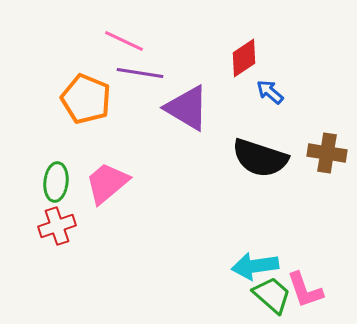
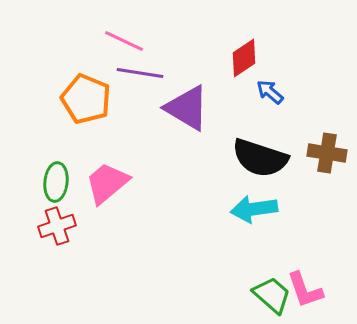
cyan arrow: moved 1 px left, 57 px up
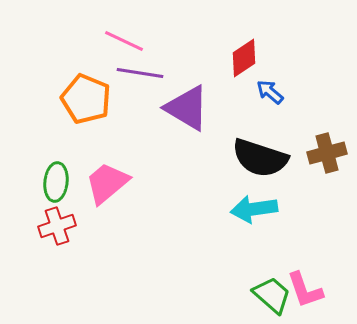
brown cross: rotated 24 degrees counterclockwise
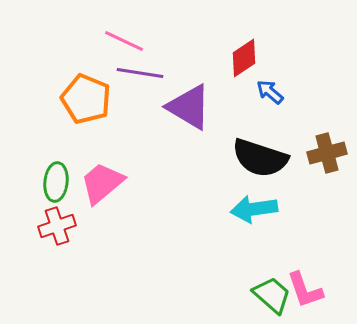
purple triangle: moved 2 px right, 1 px up
pink trapezoid: moved 5 px left
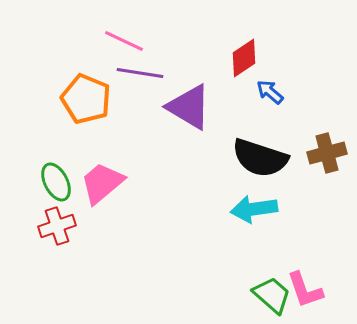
green ellipse: rotated 33 degrees counterclockwise
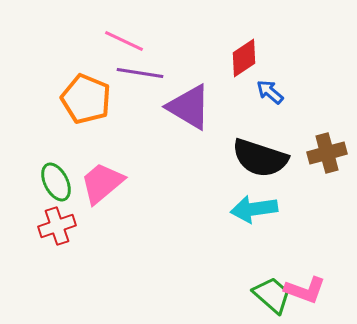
pink L-shape: rotated 51 degrees counterclockwise
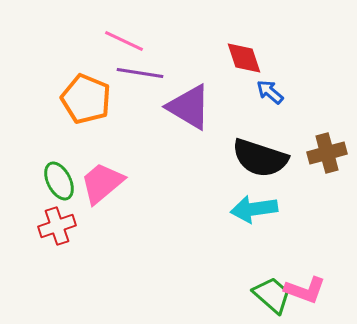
red diamond: rotated 75 degrees counterclockwise
green ellipse: moved 3 px right, 1 px up
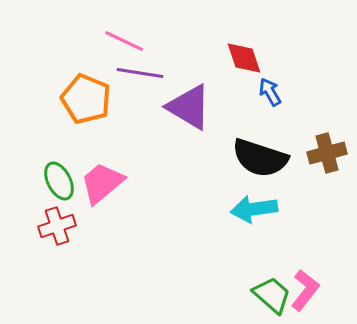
blue arrow: rotated 20 degrees clockwise
pink L-shape: rotated 72 degrees counterclockwise
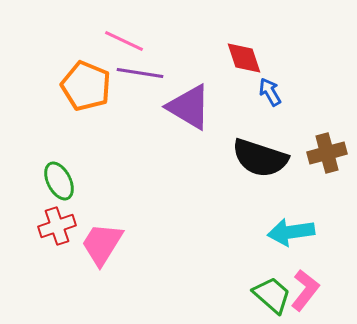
orange pentagon: moved 13 px up
pink trapezoid: moved 61 px down; rotated 18 degrees counterclockwise
cyan arrow: moved 37 px right, 23 px down
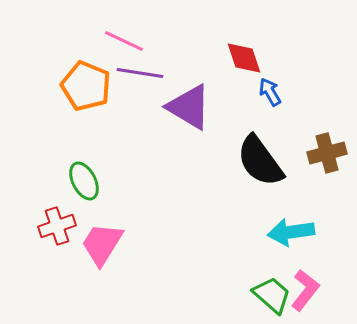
black semicircle: moved 3 px down; rotated 36 degrees clockwise
green ellipse: moved 25 px right
